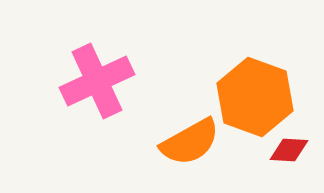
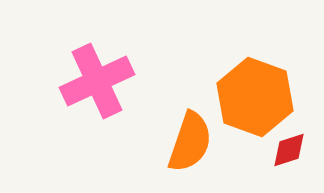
orange semicircle: rotated 42 degrees counterclockwise
red diamond: rotated 21 degrees counterclockwise
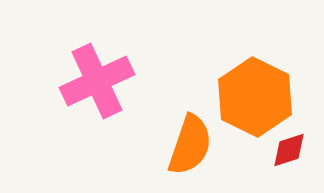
orange hexagon: rotated 6 degrees clockwise
orange semicircle: moved 3 px down
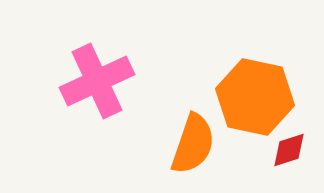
orange hexagon: rotated 14 degrees counterclockwise
orange semicircle: moved 3 px right, 1 px up
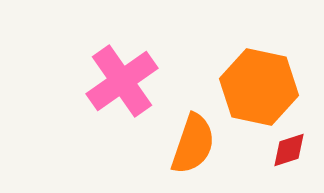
pink cross: moved 25 px right; rotated 10 degrees counterclockwise
orange hexagon: moved 4 px right, 10 px up
